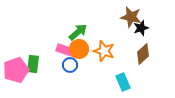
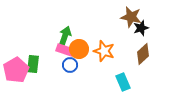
green arrow: moved 13 px left, 4 px down; rotated 30 degrees counterclockwise
pink pentagon: rotated 10 degrees counterclockwise
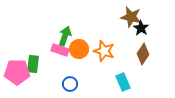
black star: rotated 21 degrees counterclockwise
pink rectangle: moved 5 px left
brown diamond: rotated 15 degrees counterclockwise
blue circle: moved 19 px down
pink pentagon: moved 1 px right, 2 px down; rotated 30 degrees clockwise
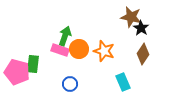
pink pentagon: rotated 15 degrees clockwise
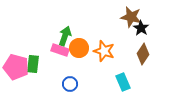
orange circle: moved 1 px up
pink pentagon: moved 1 px left, 5 px up
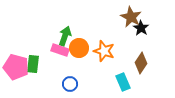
brown star: rotated 15 degrees clockwise
brown diamond: moved 2 px left, 9 px down
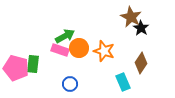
green arrow: rotated 42 degrees clockwise
pink pentagon: moved 1 px down
